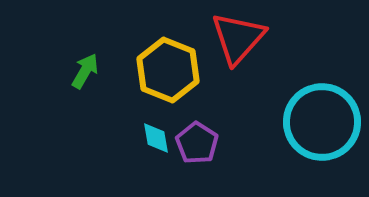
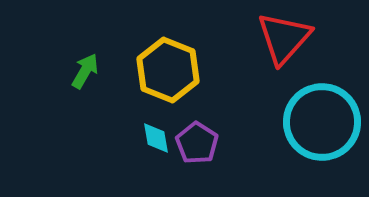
red triangle: moved 46 px right
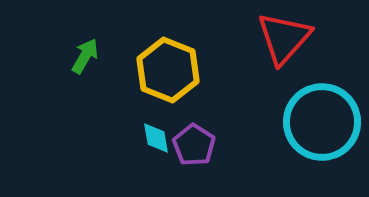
green arrow: moved 15 px up
purple pentagon: moved 3 px left, 2 px down
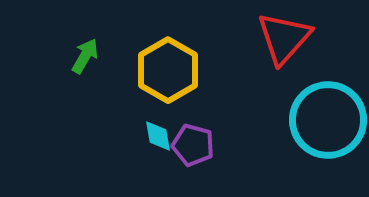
yellow hexagon: rotated 8 degrees clockwise
cyan circle: moved 6 px right, 2 px up
cyan diamond: moved 2 px right, 2 px up
purple pentagon: moved 1 px left; rotated 18 degrees counterclockwise
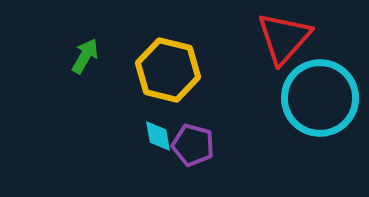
yellow hexagon: rotated 16 degrees counterclockwise
cyan circle: moved 8 px left, 22 px up
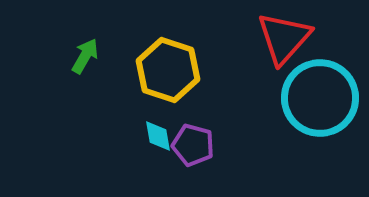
yellow hexagon: rotated 4 degrees clockwise
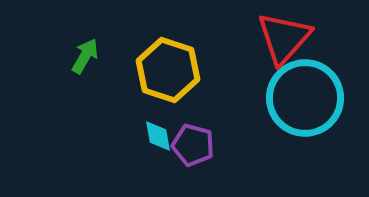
cyan circle: moved 15 px left
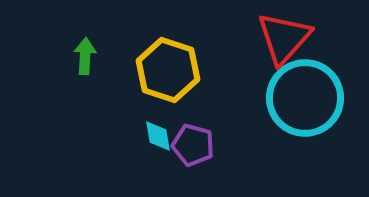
green arrow: rotated 27 degrees counterclockwise
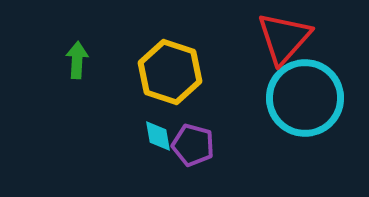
green arrow: moved 8 px left, 4 px down
yellow hexagon: moved 2 px right, 2 px down
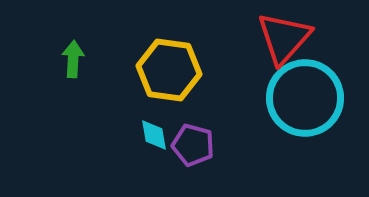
green arrow: moved 4 px left, 1 px up
yellow hexagon: moved 1 px left, 2 px up; rotated 10 degrees counterclockwise
cyan diamond: moved 4 px left, 1 px up
